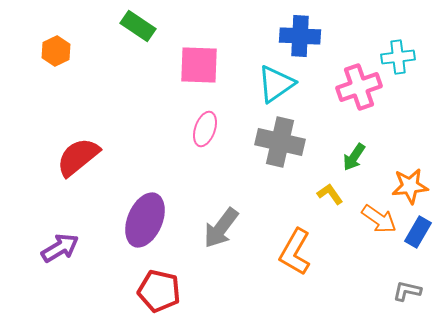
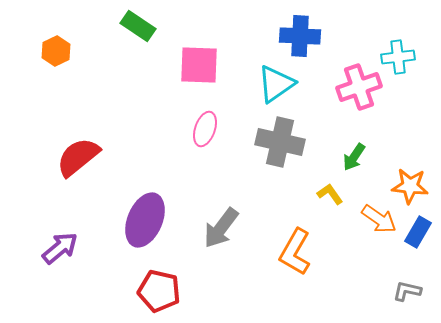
orange star: rotated 12 degrees clockwise
purple arrow: rotated 9 degrees counterclockwise
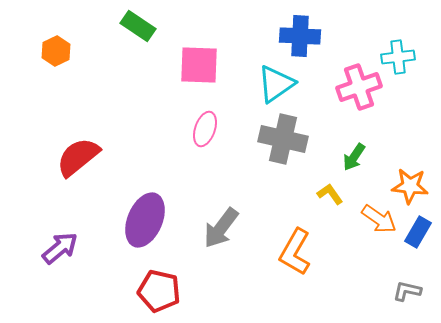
gray cross: moved 3 px right, 3 px up
